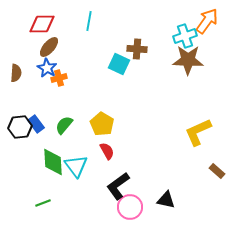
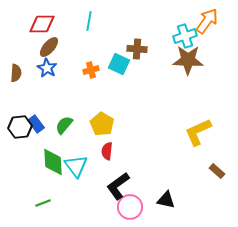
orange cross: moved 32 px right, 8 px up
red semicircle: rotated 144 degrees counterclockwise
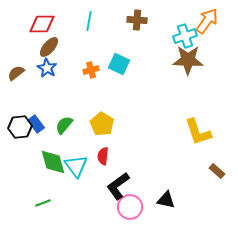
brown cross: moved 29 px up
brown semicircle: rotated 132 degrees counterclockwise
yellow L-shape: rotated 84 degrees counterclockwise
red semicircle: moved 4 px left, 5 px down
green diamond: rotated 12 degrees counterclockwise
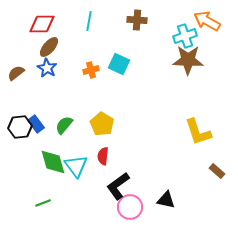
orange arrow: rotated 96 degrees counterclockwise
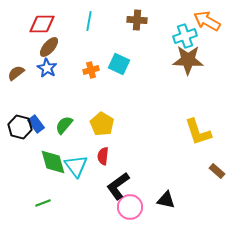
black hexagon: rotated 20 degrees clockwise
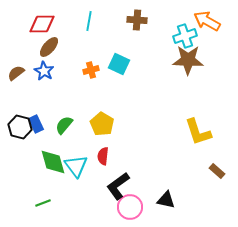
blue star: moved 3 px left, 3 px down
blue rectangle: rotated 12 degrees clockwise
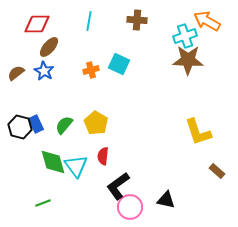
red diamond: moved 5 px left
yellow pentagon: moved 6 px left, 1 px up
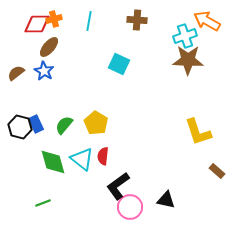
orange cross: moved 37 px left, 51 px up
cyan triangle: moved 6 px right, 7 px up; rotated 15 degrees counterclockwise
